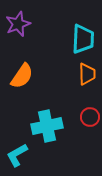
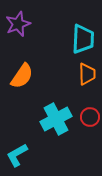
cyan cross: moved 9 px right, 7 px up; rotated 16 degrees counterclockwise
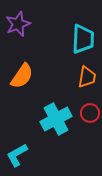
orange trapezoid: moved 3 px down; rotated 10 degrees clockwise
red circle: moved 4 px up
